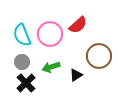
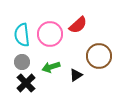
cyan semicircle: rotated 15 degrees clockwise
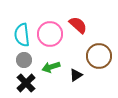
red semicircle: rotated 96 degrees counterclockwise
gray circle: moved 2 px right, 2 px up
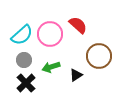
cyan semicircle: rotated 125 degrees counterclockwise
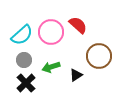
pink circle: moved 1 px right, 2 px up
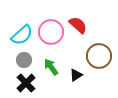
green arrow: rotated 72 degrees clockwise
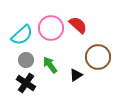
pink circle: moved 4 px up
brown circle: moved 1 px left, 1 px down
gray circle: moved 2 px right
green arrow: moved 1 px left, 2 px up
black cross: rotated 12 degrees counterclockwise
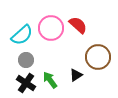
green arrow: moved 15 px down
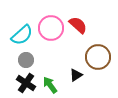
green arrow: moved 5 px down
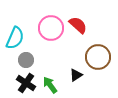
cyan semicircle: moved 7 px left, 3 px down; rotated 25 degrees counterclockwise
